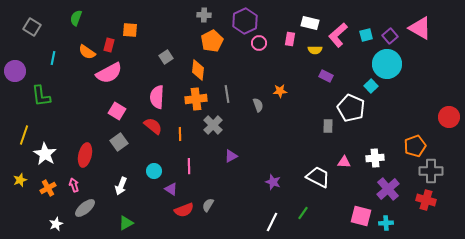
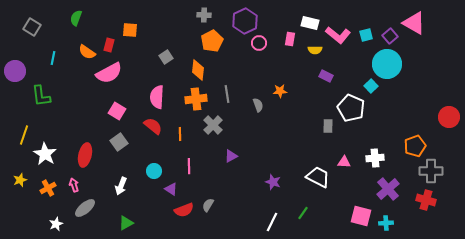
pink triangle at (420, 28): moved 6 px left, 5 px up
pink L-shape at (338, 35): rotated 100 degrees counterclockwise
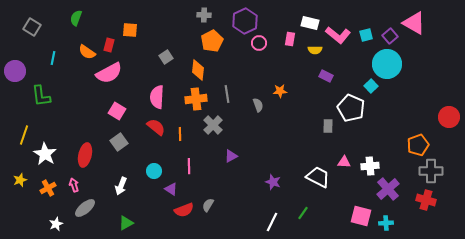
red semicircle at (153, 126): moved 3 px right, 1 px down
orange pentagon at (415, 146): moved 3 px right, 1 px up
white cross at (375, 158): moved 5 px left, 8 px down
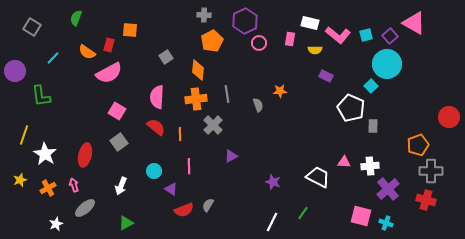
cyan line at (53, 58): rotated 32 degrees clockwise
gray rectangle at (328, 126): moved 45 px right
cyan cross at (386, 223): rotated 24 degrees clockwise
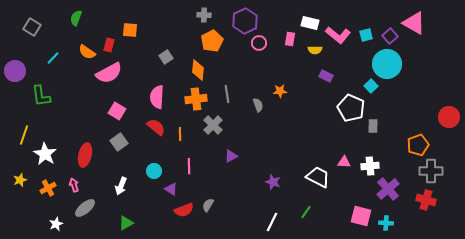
green line at (303, 213): moved 3 px right, 1 px up
cyan cross at (386, 223): rotated 16 degrees counterclockwise
